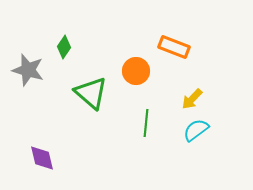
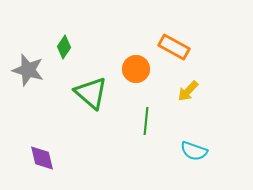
orange rectangle: rotated 8 degrees clockwise
orange circle: moved 2 px up
yellow arrow: moved 4 px left, 8 px up
green line: moved 2 px up
cyan semicircle: moved 2 px left, 21 px down; rotated 124 degrees counterclockwise
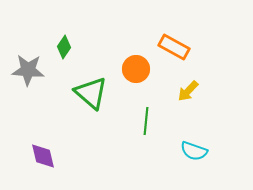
gray star: rotated 12 degrees counterclockwise
purple diamond: moved 1 px right, 2 px up
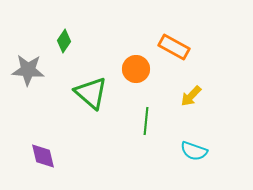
green diamond: moved 6 px up
yellow arrow: moved 3 px right, 5 px down
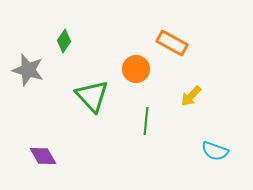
orange rectangle: moved 2 px left, 4 px up
gray star: rotated 12 degrees clockwise
green triangle: moved 1 px right, 3 px down; rotated 6 degrees clockwise
cyan semicircle: moved 21 px right
purple diamond: rotated 16 degrees counterclockwise
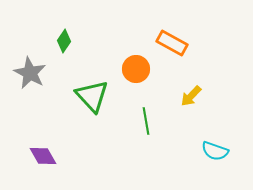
gray star: moved 2 px right, 3 px down; rotated 12 degrees clockwise
green line: rotated 16 degrees counterclockwise
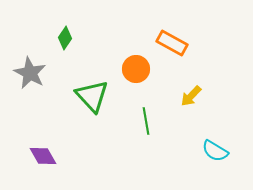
green diamond: moved 1 px right, 3 px up
cyan semicircle: rotated 12 degrees clockwise
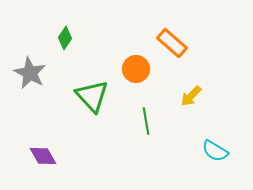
orange rectangle: rotated 12 degrees clockwise
